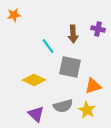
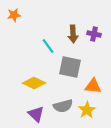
purple cross: moved 4 px left, 5 px down
yellow diamond: moved 3 px down
orange triangle: rotated 24 degrees clockwise
yellow star: rotated 12 degrees clockwise
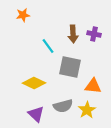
orange star: moved 9 px right
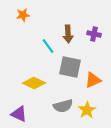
brown arrow: moved 5 px left
orange triangle: moved 6 px up; rotated 30 degrees counterclockwise
purple triangle: moved 17 px left; rotated 18 degrees counterclockwise
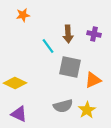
yellow diamond: moved 19 px left
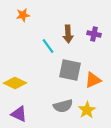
gray square: moved 3 px down
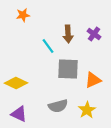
purple cross: rotated 24 degrees clockwise
gray square: moved 2 px left, 1 px up; rotated 10 degrees counterclockwise
yellow diamond: moved 1 px right
gray semicircle: moved 5 px left
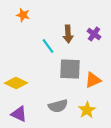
orange star: rotated 24 degrees clockwise
gray square: moved 2 px right
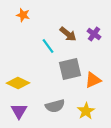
brown arrow: rotated 48 degrees counterclockwise
gray square: rotated 15 degrees counterclockwise
yellow diamond: moved 2 px right
gray semicircle: moved 3 px left
yellow star: moved 1 px left, 1 px down
purple triangle: moved 3 px up; rotated 36 degrees clockwise
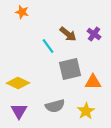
orange star: moved 1 px left, 3 px up
orange triangle: moved 2 px down; rotated 24 degrees clockwise
